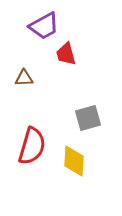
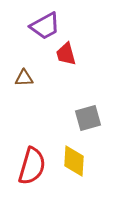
purple trapezoid: moved 1 px right
red semicircle: moved 20 px down
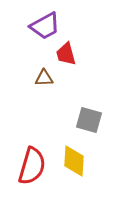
brown triangle: moved 20 px right
gray square: moved 1 px right, 2 px down; rotated 32 degrees clockwise
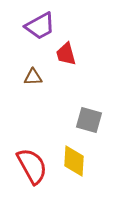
purple trapezoid: moved 5 px left
brown triangle: moved 11 px left, 1 px up
red semicircle: rotated 45 degrees counterclockwise
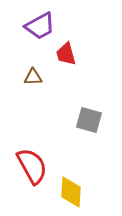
yellow diamond: moved 3 px left, 31 px down
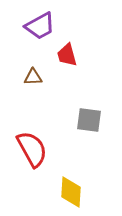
red trapezoid: moved 1 px right, 1 px down
gray square: rotated 8 degrees counterclockwise
red semicircle: moved 17 px up
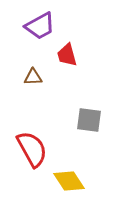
yellow diamond: moved 2 px left, 11 px up; rotated 36 degrees counterclockwise
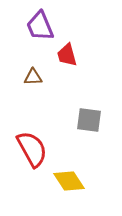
purple trapezoid: rotated 96 degrees clockwise
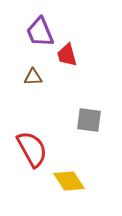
purple trapezoid: moved 6 px down
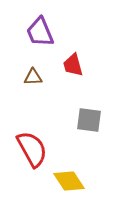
red trapezoid: moved 6 px right, 10 px down
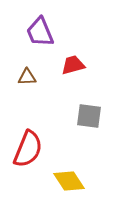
red trapezoid: rotated 90 degrees clockwise
brown triangle: moved 6 px left
gray square: moved 4 px up
red semicircle: moved 4 px left; rotated 51 degrees clockwise
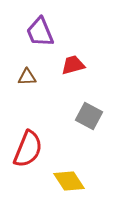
gray square: rotated 20 degrees clockwise
